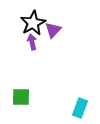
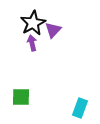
purple arrow: moved 1 px down
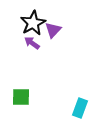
purple arrow: rotated 42 degrees counterclockwise
